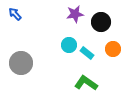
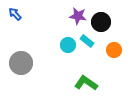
purple star: moved 3 px right, 2 px down; rotated 18 degrees clockwise
cyan circle: moved 1 px left
orange circle: moved 1 px right, 1 px down
cyan rectangle: moved 12 px up
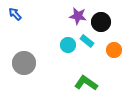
gray circle: moved 3 px right
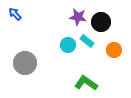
purple star: moved 1 px down
gray circle: moved 1 px right
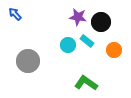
gray circle: moved 3 px right, 2 px up
